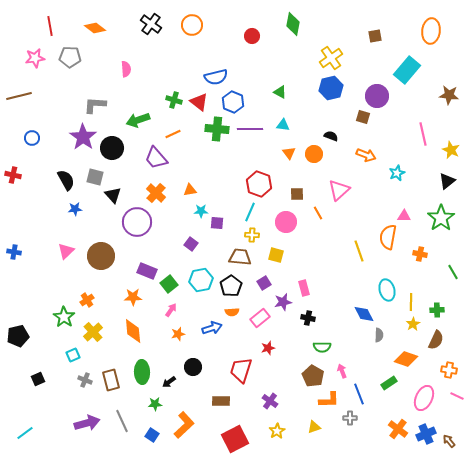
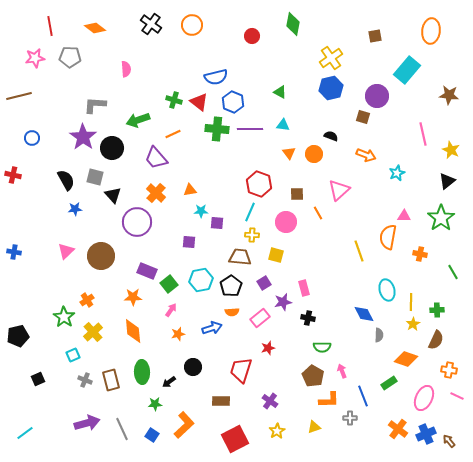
purple square at (191, 244): moved 2 px left, 2 px up; rotated 32 degrees counterclockwise
blue line at (359, 394): moved 4 px right, 2 px down
gray line at (122, 421): moved 8 px down
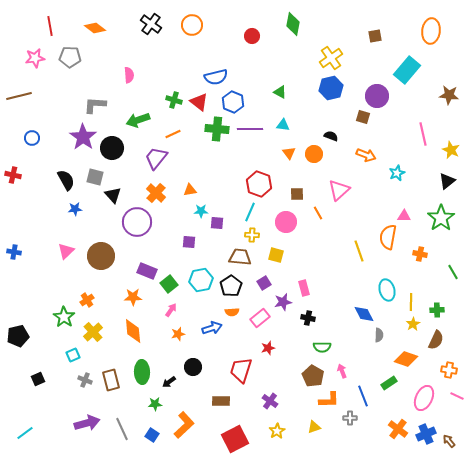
pink semicircle at (126, 69): moved 3 px right, 6 px down
purple trapezoid at (156, 158): rotated 80 degrees clockwise
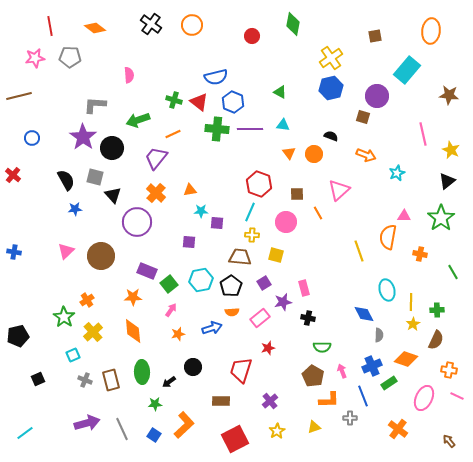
red cross at (13, 175): rotated 28 degrees clockwise
purple cross at (270, 401): rotated 14 degrees clockwise
blue cross at (426, 434): moved 54 px left, 68 px up
blue square at (152, 435): moved 2 px right
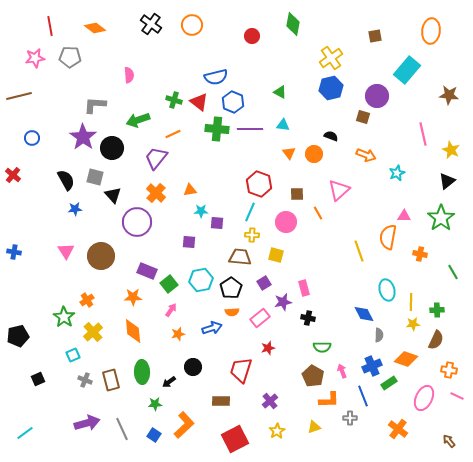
pink triangle at (66, 251): rotated 18 degrees counterclockwise
black pentagon at (231, 286): moved 2 px down
yellow star at (413, 324): rotated 24 degrees clockwise
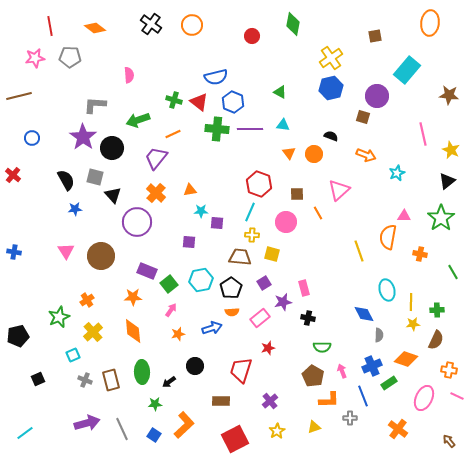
orange ellipse at (431, 31): moved 1 px left, 8 px up
yellow square at (276, 255): moved 4 px left, 1 px up
green star at (64, 317): moved 5 px left; rotated 15 degrees clockwise
black circle at (193, 367): moved 2 px right, 1 px up
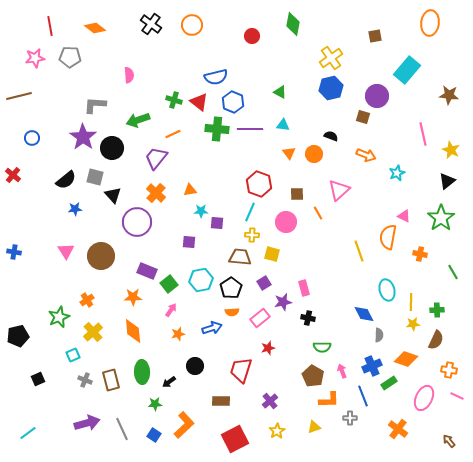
black semicircle at (66, 180): rotated 80 degrees clockwise
pink triangle at (404, 216): rotated 24 degrees clockwise
cyan line at (25, 433): moved 3 px right
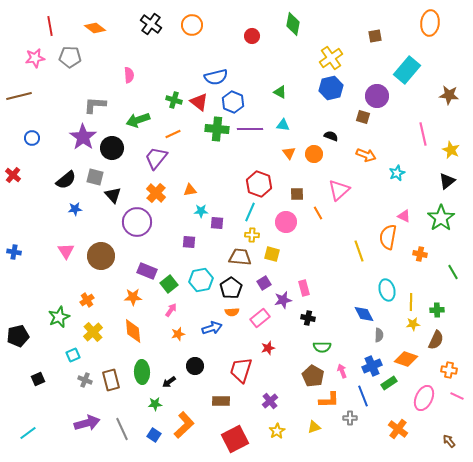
purple star at (283, 302): moved 2 px up
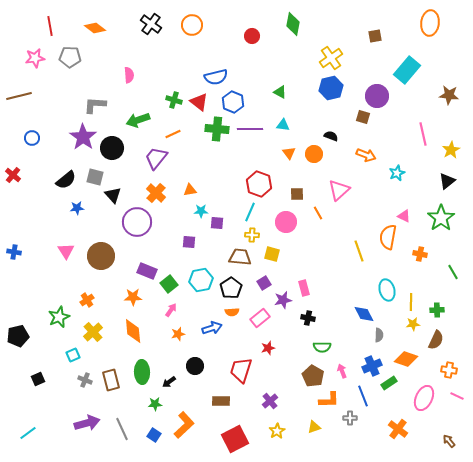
yellow star at (451, 150): rotated 18 degrees clockwise
blue star at (75, 209): moved 2 px right, 1 px up
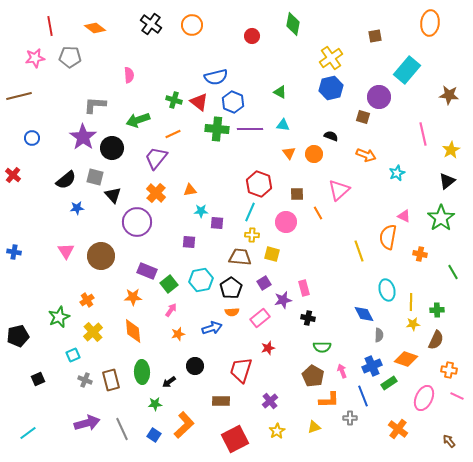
purple circle at (377, 96): moved 2 px right, 1 px down
